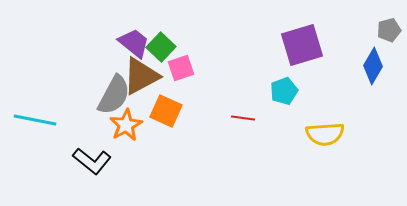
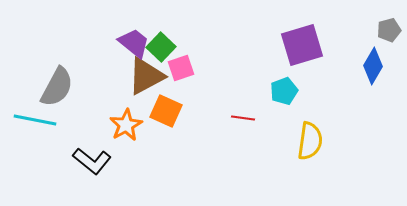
brown triangle: moved 5 px right
gray semicircle: moved 57 px left, 8 px up
yellow semicircle: moved 15 px left, 7 px down; rotated 78 degrees counterclockwise
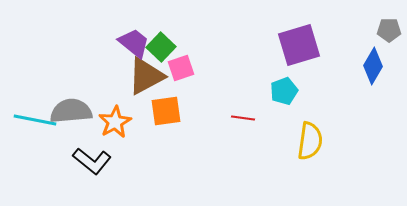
gray pentagon: rotated 15 degrees clockwise
purple square: moved 3 px left
gray semicircle: moved 14 px right, 24 px down; rotated 123 degrees counterclockwise
orange square: rotated 32 degrees counterclockwise
orange star: moved 11 px left, 3 px up
